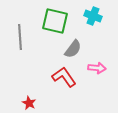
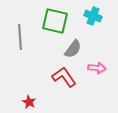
red star: moved 1 px up
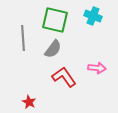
green square: moved 1 px up
gray line: moved 3 px right, 1 px down
gray semicircle: moved 20 px left
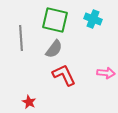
cyan cross: moved 3 px down
gray line: moved 2 px left
gray semicircle: moved 1 px right
pink arrow: moved 9 px right, 5 px down
red L-shape: moved 2 px up; rotated 10 degrees clockwise
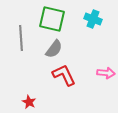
green square: moved 3 px left, 1 px up
